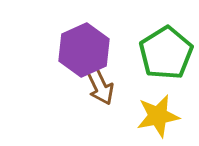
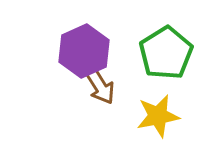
purple hexagon: moved 1 px down
brown arrow: rotated 6 degrees counterclockwise
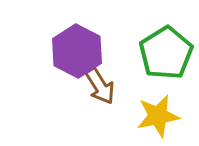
purple hexagon: moved 7 px left; rotated 9 degrees counterclockwise
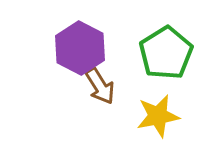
purple hexagon: moved 3 px right, 3 px up
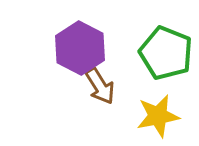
green pentagon: rotated 18 degrees counterclockwise
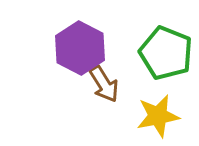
brown arrow: moved 4 px right, 2 px up
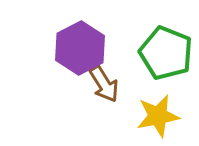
purple hexagon: rotated 6 degrees clockwise
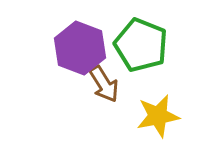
purple hexagon: rotated 12 degrees counterclockwise
green pentagon: moved 25 px left, 8 px up
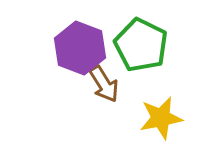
green pentagon: rotated 4 degrees clockwise
yellow star: moved 3 px right, 2 px down
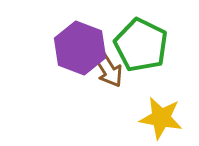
brown arrow: moved 4 px right, 15 px up
yellow star: rotated 21 degrees clockwise
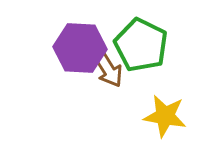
purple hexagon: rotated 18 degrees counterclockwise
yellow star: moved 4 px right, 2 px up
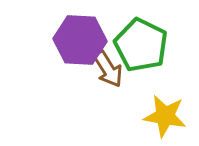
purple hexagon: moved 8 px up
